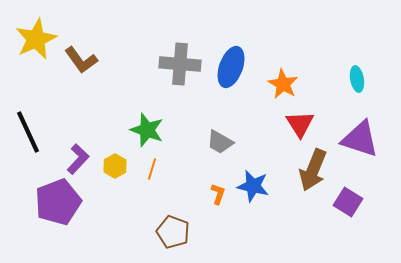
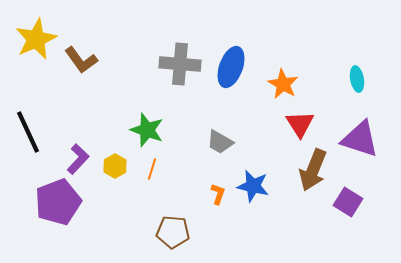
brown pentagon: rotated 16 degrees counterclockwise
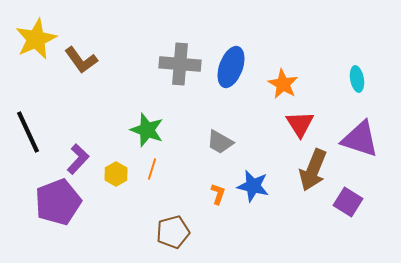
yellow hexagon: moved 1 px right, 8 px down
brown pentagon: rotated 20 degrees counterclockwise
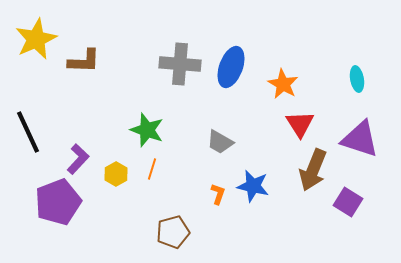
brown L-shape: moved 3 px right, 1 px down; rotated 52 degrees counterclockwise
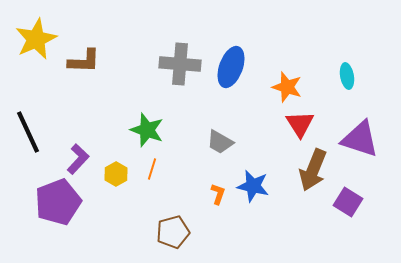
cyan ellipse: moved 10 px left, 3 px up
orange star: moved 4 px right, 3 px down; rotated 12 degrees counterclockwise
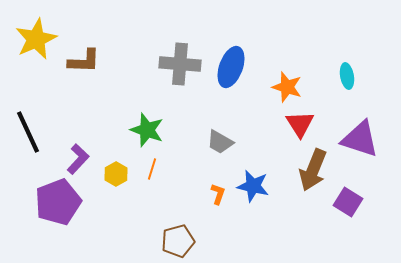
brown pentagon: moved 5 px right, 9 px down
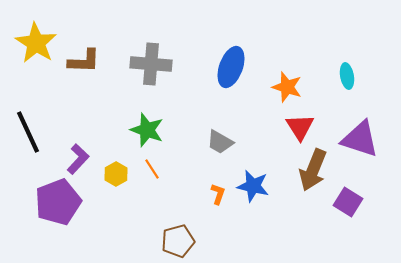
yellow star: moved 4 px down; rotated 15 degrees counterclockwise
gray cross: moved 29 px left
red triangle: moved 3 px down
orange line: rotated 50 degrees counterclockwise
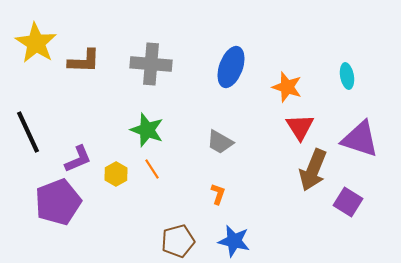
purple L-shape: rotated 24 degrees clockwise
blue star: moved 19 px left, 55 px down
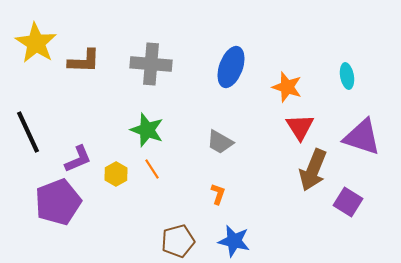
purple triangle: moved 2 px right, 2 px up
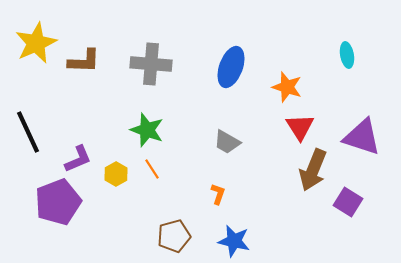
yellow star: rotated 15 degrees clockwise
cyan ellipse: moved 21 px up
gray trapezoid: moved 7 px right
brown pentagon: moved 4 px left, 5 px up
